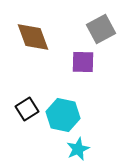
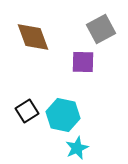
black square: moved 2 px down
cyan star: moved 1 px left, 1 px up
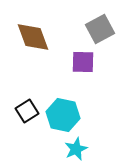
gray square: moved 1 px left
cyan star: moved 1 px left, 1 px down
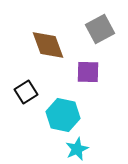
brown diamond: moved 15 px right, 8 px down
purple square: moved 5 px right, 10 px down
black square: moved 1 px left, 19 px up
cyan star: moved 1 px right
